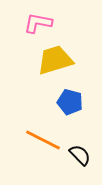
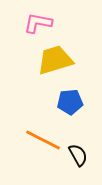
blue pentagon: rotated 20 degrees counterclockwise
black semicircle: moved 2 px left; rotated 15 degrees clockwise
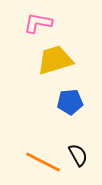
orange line: moved 22 px down
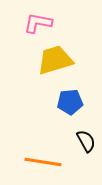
black semicircle: moved 8 px right, 14 px up
orange line: rotated 18 degrees counterclockwise
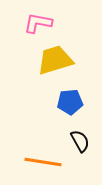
black semicircle: moved 6 px left
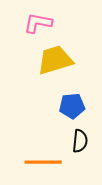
blue pentagon: moved 2 px right, 4 px down
black semicircle: rotated 35 degrees clockwise
orange line: rotated 9 degrees counterclockwise
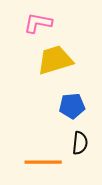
black semicircle: moved 2 px down
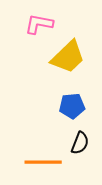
pink L-shape: moved 1 px right, 1 px down
yellow trapezoid: moved 13 px right, 3 px up; rotated 153 degrees clockwise
black semicircle: rotated 15 degrees clockwise
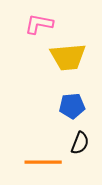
yellow trapezoid: rotated 39 degrees clockwise
